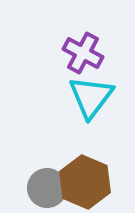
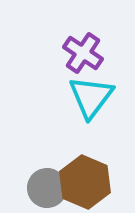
purple cross: rotated 6 degrees clockwise
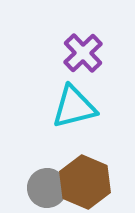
purple cross: rotated 12 degrees clockwise
cyan triangle: moved 17 px left, 10 px down; rotated 39 degrees clockwise
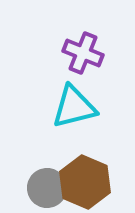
purple cross: rotated 24 degrees counterclockwise
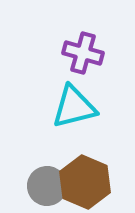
purple cross: rotated 6 degrees counterclockwise
gray circle: moved 2 px up
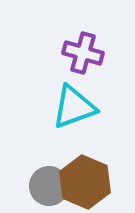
cyan triangle: rotated 6 degrees counterclockwise
gray circle: moved 2 px right
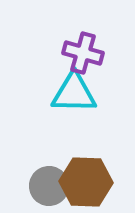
cyan triangle: moved 14 px up; rotated 21 degrees clockwise
brown hexagon: moved 1 px right; rotated 21 degrees counterclockwise
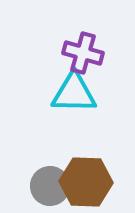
gray circle: moved 1 px right
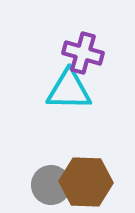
cyan triangle: moved 5 px left, 3 px up
gray circle: moved 1 px right, 1 px up
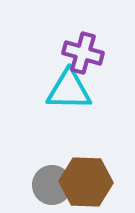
gray circle: moved 1 px right
